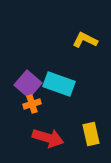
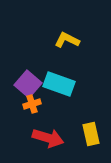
yellow L-shape: moved 18 px left
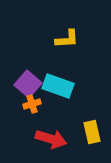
yellow L-shape: moved 1 px up; rotated 150 degrees clockwise
cyan rectangle: moved 1 px left, 2 px down
yellow rectangle: moved 1 px right, 2 px up
red arrow: moved 3 px right, 1 px down
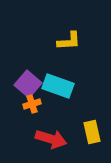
yellow L-shape: moved 2 px right, 2 px down
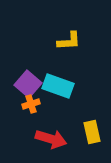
orange cross: moved 1 px left
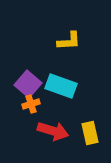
cyan rectangle: moved 3 px right
yellow rectangle: moved 2 px left, 1 px down
red arrow: moved 2 px right, 8 px up
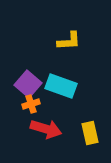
red arrow: moved 7 px left, 2 px up
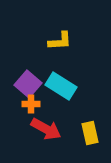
yellow L-shape: moved 9 px left
cyan rectangle: rotated 12 degrees clockwise
orange cross: rotated 18 degrees clockwise
red arrow: rotated 12 degrees clockwise
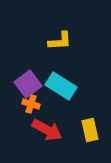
purple square: rotated 12 degrees clockwise
orange cross: rotated 18 degrees clockwise
red arrow: moved 1 px right, 1 px down
yellow rectangle: moved 3 px up
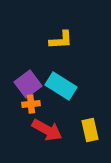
yellow L-shape: moved 1 px right, 1 px up
orange cross: rotated 24 degrees counterclockwise
